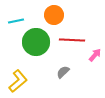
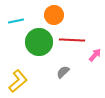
green circle: moved 3 px right
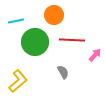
green circle: moved 4 px left
gray semicircle: rotated 104 degrees clockwise
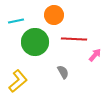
red line: moved 2 px right, 1 px up
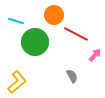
cyan line: rotated 28 degrees clockwise
red line: moved 2 px right, 5 px up; rotated 25 degrees clockwise
gray semicircle: moved 9 px right, 4 px down
yellow L-shape: moved 1 px left, 1 px down
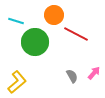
pink arrow: moved 1 px left, 18 px down
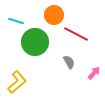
gray semicircle: moved 3 px left, 14 px up
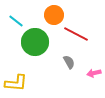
cyan line: rotated 21 degrees clockwise
pink arrow: rotated 144 degrees counterclockwise
yellow L-shape: moved 1 px left, 1 px down; rotated 45 degrees clockwise
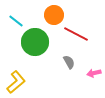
yellow L-shape: moved 1 px up; rotated 45 degrees counterclockwise
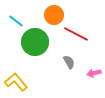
yellow L-shape: rotated 90 degrees counterclockwise
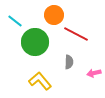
cyan line: moved 1 px left
gray semicircle: rotated 32 degrees clockwise
yellow L-shape: moved 24 px right, 1 px up
